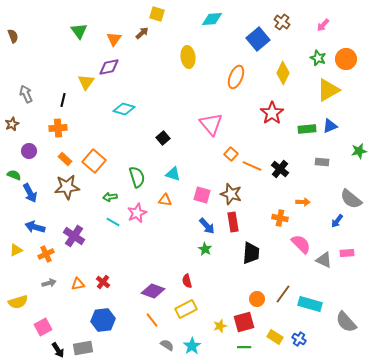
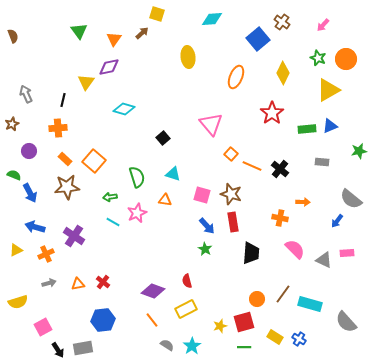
pink semicircle at (301, 244): moved 6 px left, 5 px down
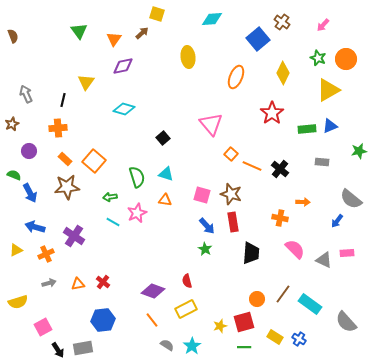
purple diamond at (109, 67): moved 14 px right, 1 px up
cyan triangle at (173, 174): moved 7 px left
cyan rectangle at (310, 304): rotated 20 degrees clockwise
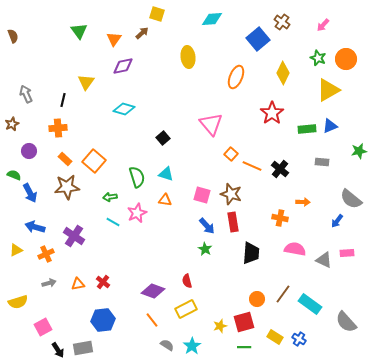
pink semicircle at (295, 249): rotated 35 degrees counterclockwise
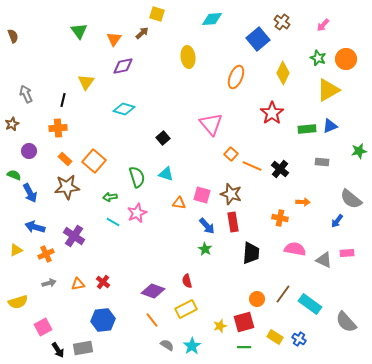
orange triangle at (165, 200): moved 14 px right, 3 px down
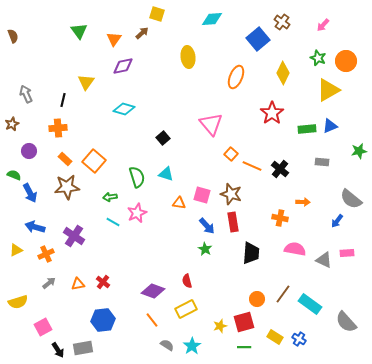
orange circle at (346, 59): moved 2 px down
gray arrow at (49, 283): rotated 24 degrees counterclockwise
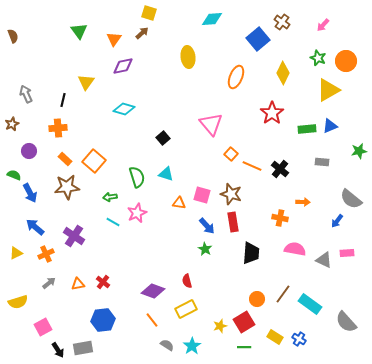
yellow square at (157, 14): moved 8 px left, 1 px up
blue arrow at (35, 227): rotated 24 degrees clockwise
yellow triangle at (16, 250): moved 3 px down
red square at (244, 322): rotated 15 degrees counterclockwise
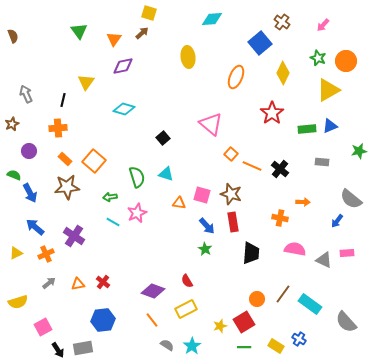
blue square at (258, 39): moved 2 px right, 4 px down
pink triangle at (211, 124): rotated 10 degrees counterclockwise
red semicircle at (187, 281): rotated 16 degrees counterclockwise
yellow rectangle at (275, 337): moved 1 px right, 9 px down
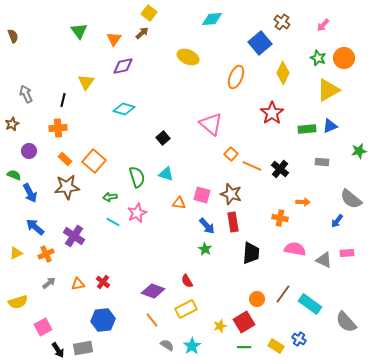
yellow square at (149, 13): rotated 21 degrees clockwise
yellow ellipse at (188, 57): rotated 60 degrees counterclockwise
orange circle at (346, 61): moved 2 px left, 3 px up
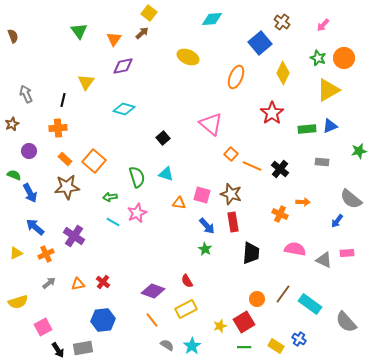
orange cross at (280, 218): moved 4 px up; rotated 14 degrees clockwise
